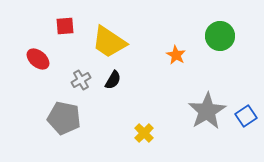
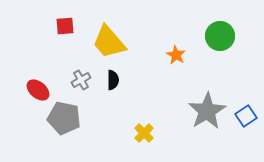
yellow trapezoid: rotated 15 degrees clockwise
red ellipse: moved 31 px down
black semicircle: rotated 30 degrees counterclockwise
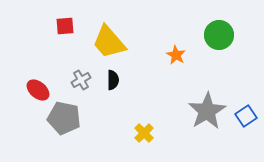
green circle: moved 1 px left, 1 px up
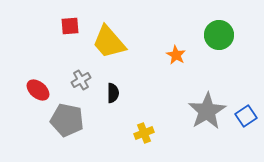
red square: moved 5 px right
black semicircle: moved 13 px down
gray pentagon: moved 3 px right, 2 px down
yellow cross: rotated 24 degrees clockwise
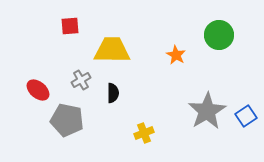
yellow trapezoid: moved 3 px right, 8 px down; rotated 132 degrees clockwise
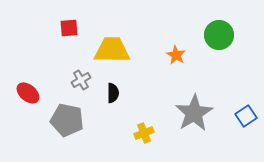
red square: moved 1 px left, 2 px down
red ellipse: moved 10 px left, 3 px down
gray star: moved 13 px left, 2 px down
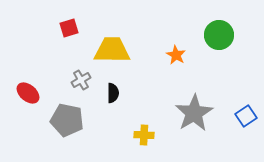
red square: rotated 12 degrees counterclockwise
yellow cross: moved 2 px down; rotated 24 degrees clockwise
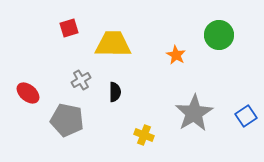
yellow trapezoid: moved 1 px right, 6 px up
black semicircle: moved 2 px right, 1 px up
yellow cross: rotated 18 degrees clockwise
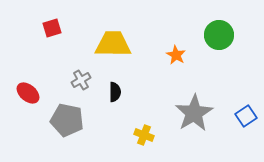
red square: moved 17 px left
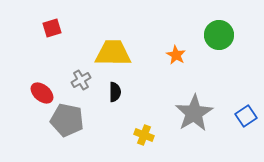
yellow trapezoid: moved 9 px down
red ellipse: moved 14 px right
